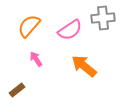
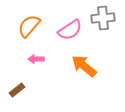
pink arrow: rotated 56 degrees counterclockwise
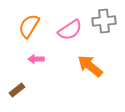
gray cross: moved 1 px right, 3 px down
orange semicircle: rotated 10 degrees counterclockwise
orange arrow: moved 6 px right
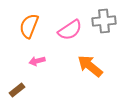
orange semicircle: rotated 10 degrees counterclockwise
pink arrow: moved 1 px right, 2 px down; rotated 14 degrees counterclockwise
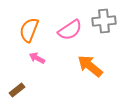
orange semicircle: moved 4 px down
pink arrow: moved 3 px up; rotated 42 degrees clockwise
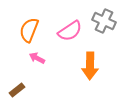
gray cross: rotated 30 degrees clockwise
pink semicircle: moved 1 px down
orange arrow: rotated 128 degrees counterclockwise
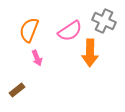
pink arrow: rotated 140 degrees counterclockwise
orange arrow: moved 13 px up
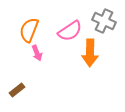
pink arrow: moved 5 px up
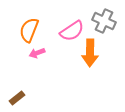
pink semicircle: moved 2 px right
pink arrow: rotated 91 degrees clockwise
brown rectangle: moved 8 px down
